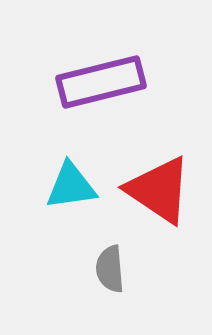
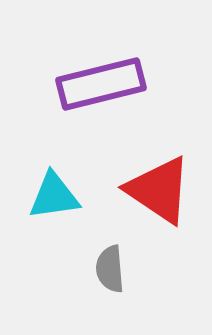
purple rectangle: moved 2 px down
cyan triangle: moved 17 px left, 10 px down
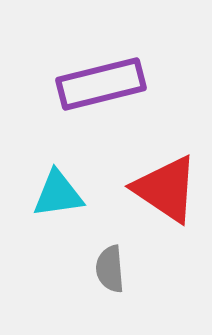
red triangle: moved 7 px right, 1 px up
cyan triangle: moved 4 px right, 2 px up
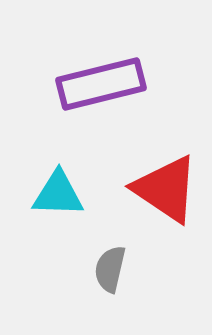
cyan triangle: rotated 10 degrees clockwise
gray semicircle: rotated 18 degrees clockwise
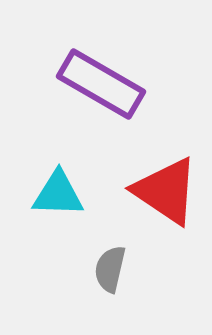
purple rectangle: rotated 44 degrees clockwise
red triangle: moved 2 px down
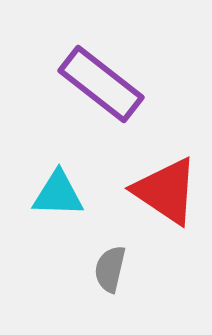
purple rectangle: rotated 8 degrees clockwise
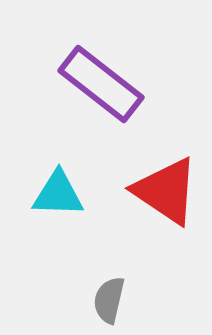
gray semicircle: moved 1 px left, 31 px down
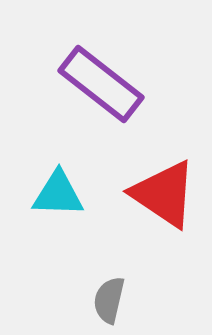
red triangle: moved 2 px left, 3 px down
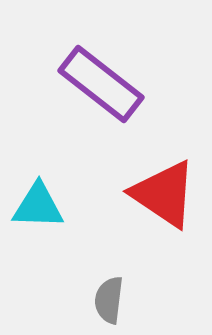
cyan triangle: moved 20 px left, 12 px down
gray semicircle: rotated 6 degrees counterclockwise
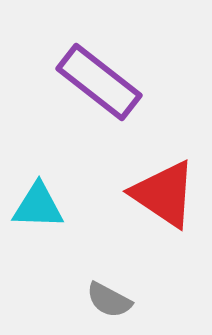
purple rectangle: moved 2 px left, 2 px up
gray semicircle: rotated 69 degrees counterclockwise
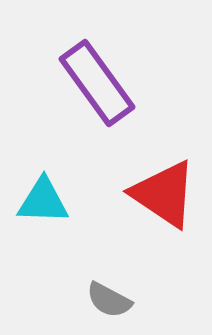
purple rectangle: moved 2 px left, 1 px down; rotated 16 degrees clockwise
cyan triangle: moved 5 px right, 5 px up
